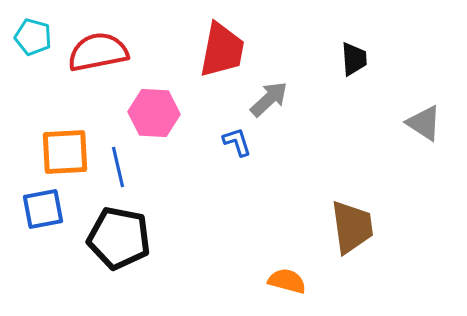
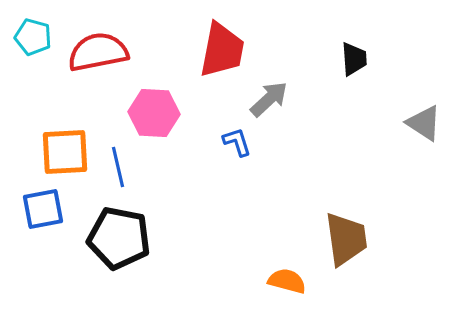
brown trapezoid: moved 6 px left, 12 px down
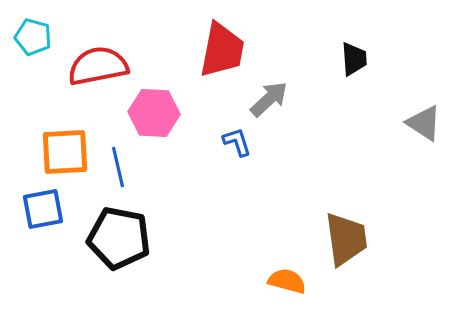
red semicircle: moved 14 px down
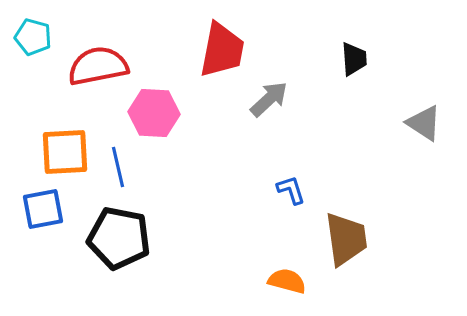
blue L-shape: moved 54 px right, 48 px down
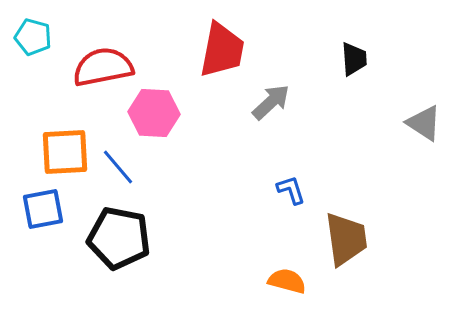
red semicircle: moved 5 px right, 1 px down
gray arrow: moved 2 px right, 3 px down
blue line: rotated 27 degrees counterclockwise
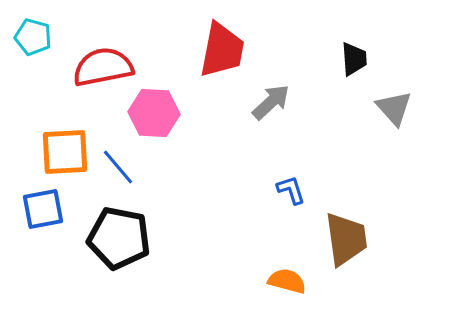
gray triangle: moved 30 px left, 15 px up; rotated 15 degrees clockwise
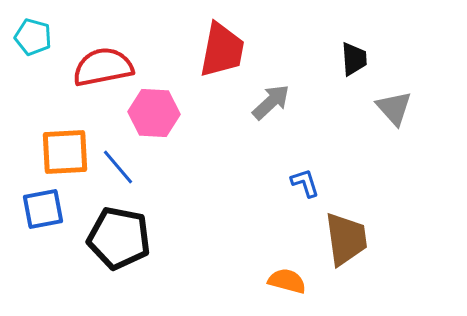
blue L-shape: moved 14 px right, 7 px up
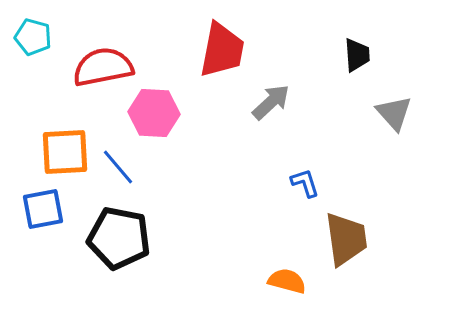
black trapezoid: moved 3 px right, 4 px up
gray triangle: moved 5 px down
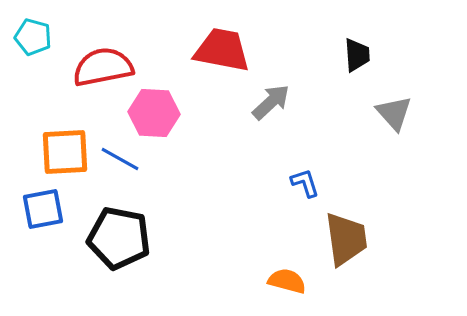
red trapezoid: rotated 90 degrees counterclockwise
blue line: moved 2 px right, 8 px up; rotated 21 degrees counterclockwise
